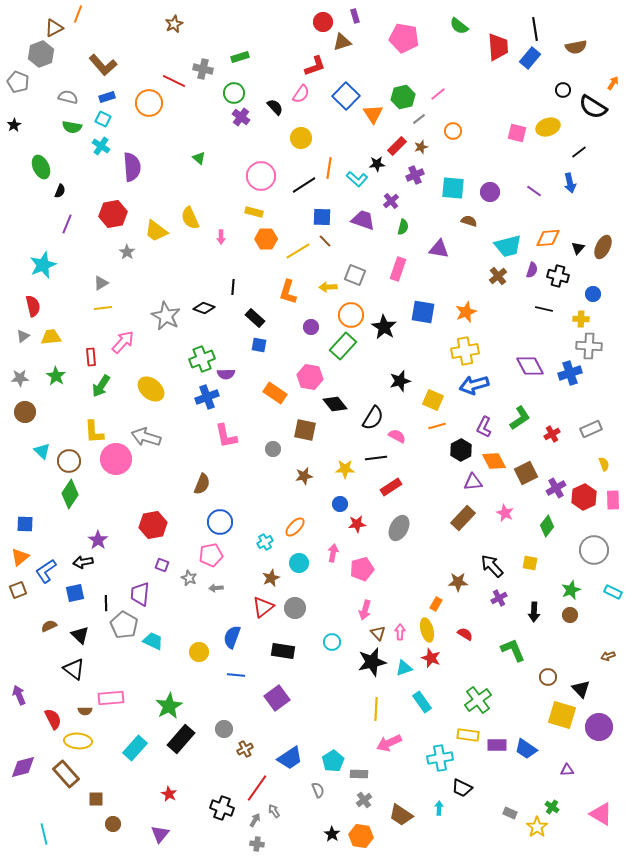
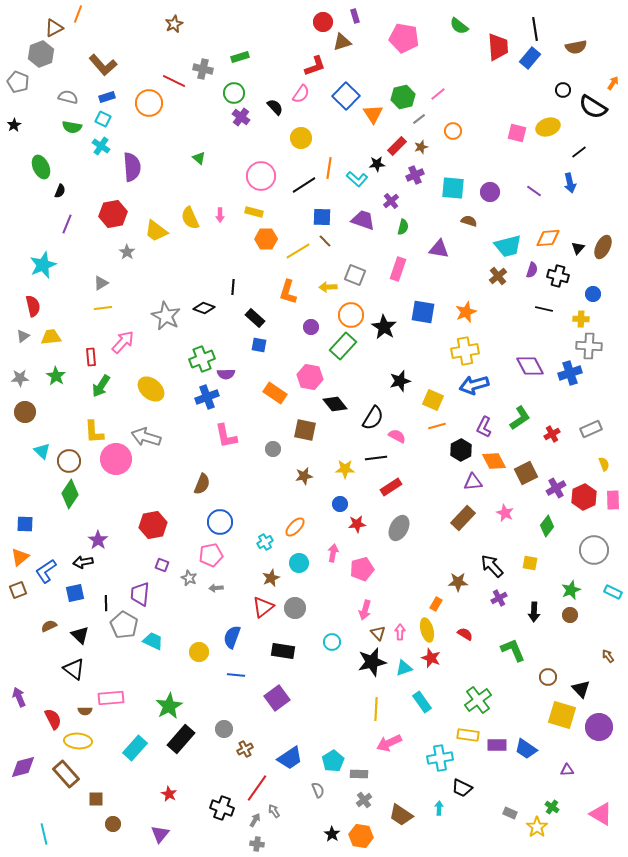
pink arrow at (221, 237): moved 1 px left, 22 px up
brown arrow at (608, 656): rotated 72 degrees clockwise
purple arrow at (19, 695): moved 2 px down
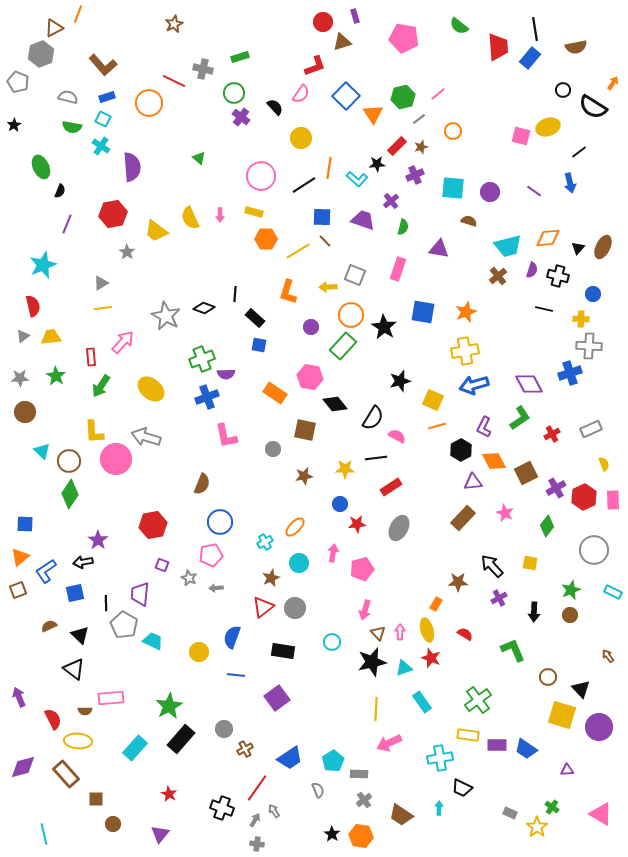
pink square at (517, 133): moved 4 px right, 3 px down
black line at (233, 287): moved 2 px right, 7 px down
purple diamond at (530, 366): moved 1 px left, 18 px down
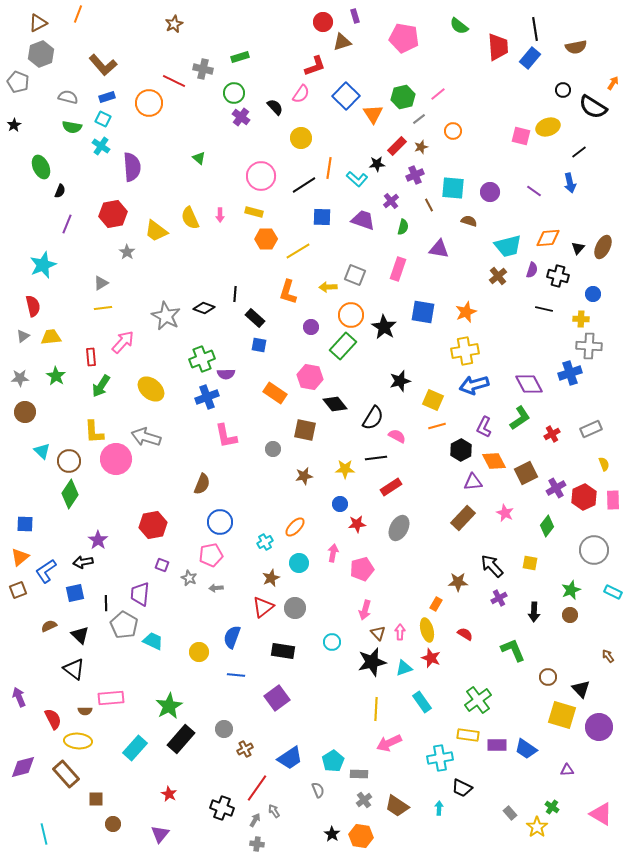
brown triangle at (54, 28): moved 16 px left, 5 px up
brown line at (325, 241): moved 104 px right, 36 px up; rotated 16 degrees clockwise
gray rectangle at (510, 813): rotated 24 degrees clockwise
brown trapezoid at (401, 815): moved 4 px left, 9 px up
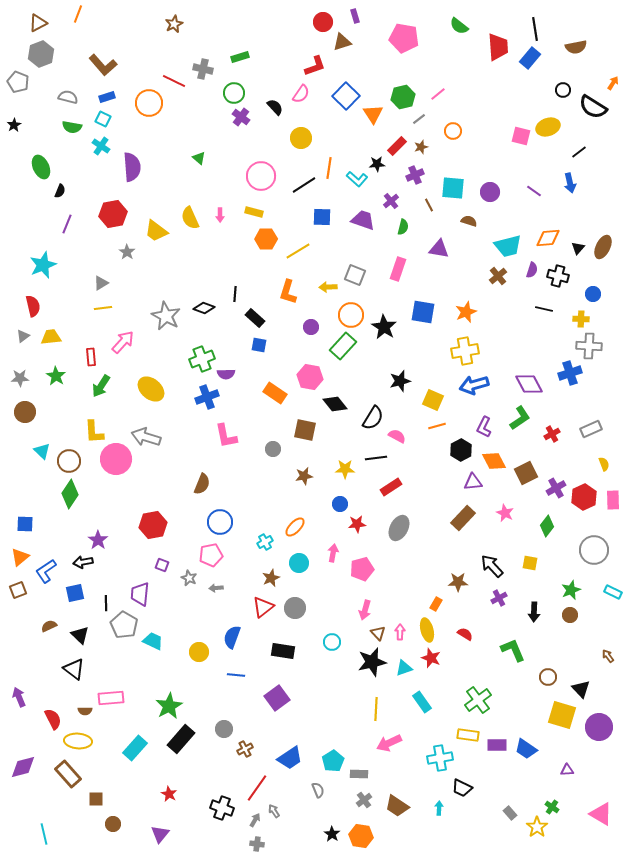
brown rectangle at (66, 774): moved 2 px right
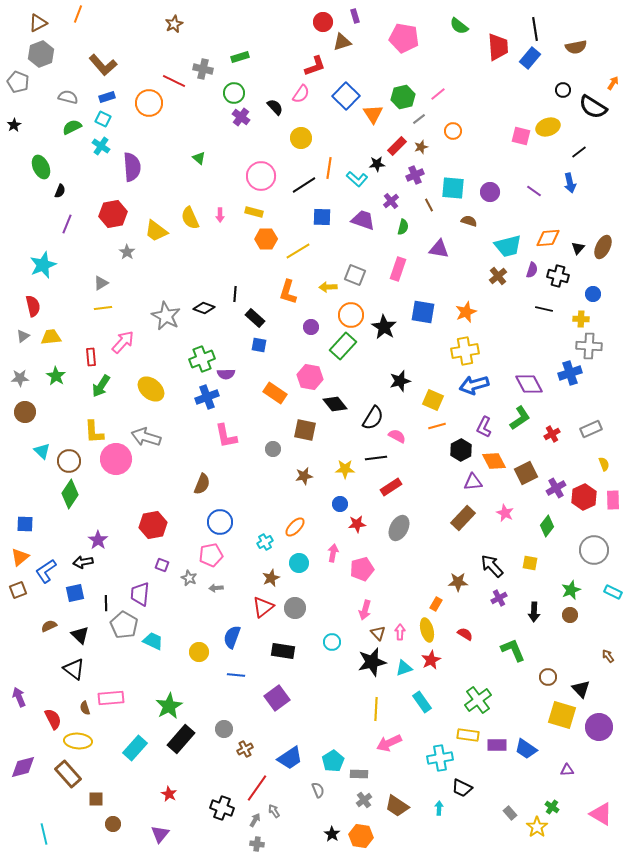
green semicircle at (72, 127): rotated 144 degrees clockwise
red star at (431, 658): moved 2 px down; rotated 24 degrees clockwise
brown semicircle at (85, 711): moved 3 px up; rotated 72 degrees clockwise
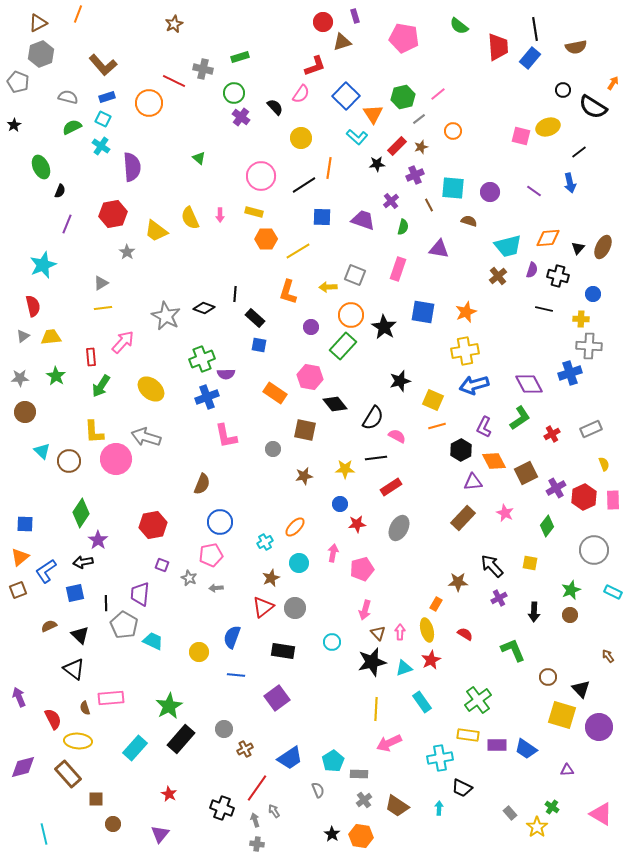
cyan L-shape at (357, 179): moved 42 px up
green diamond at (70, 494): moved 11 px right, 19 px down
gray arrow at (255, 820): rotated 48 degrees counterclockwise
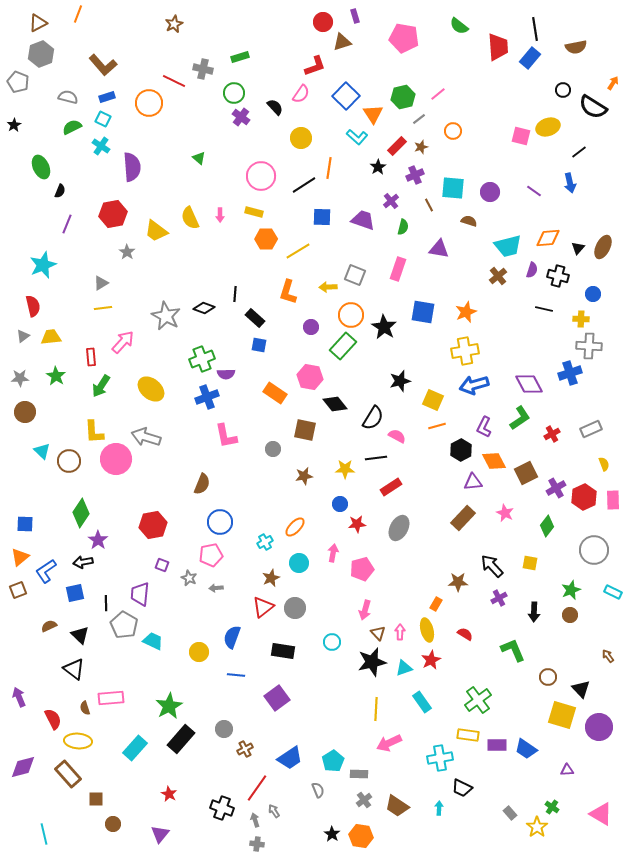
black star at (377, 164): moved 1 px right, 3 px down; rotated 28 degrees counterclockwise
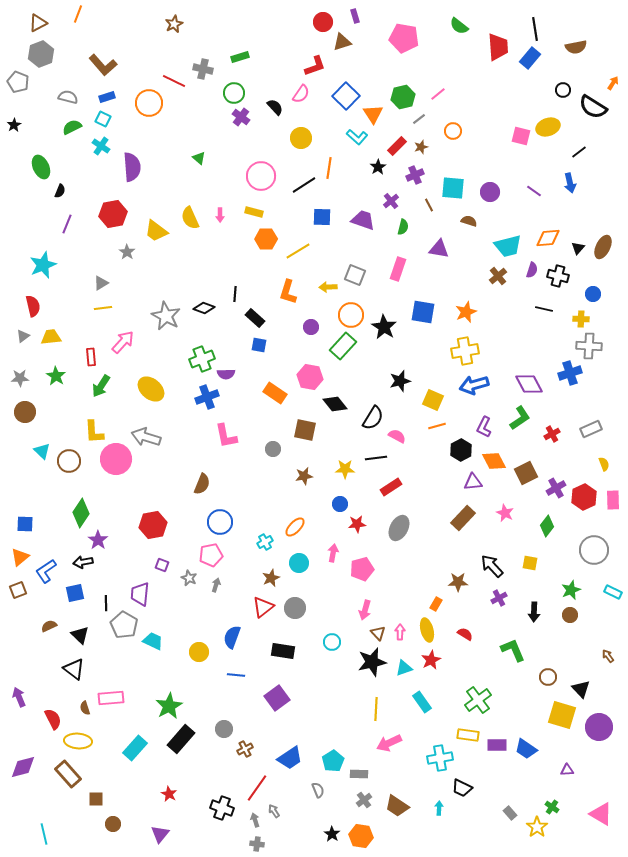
gray arrow at (216, 588): moved 3 px up; rotated 112 degrees clockwise
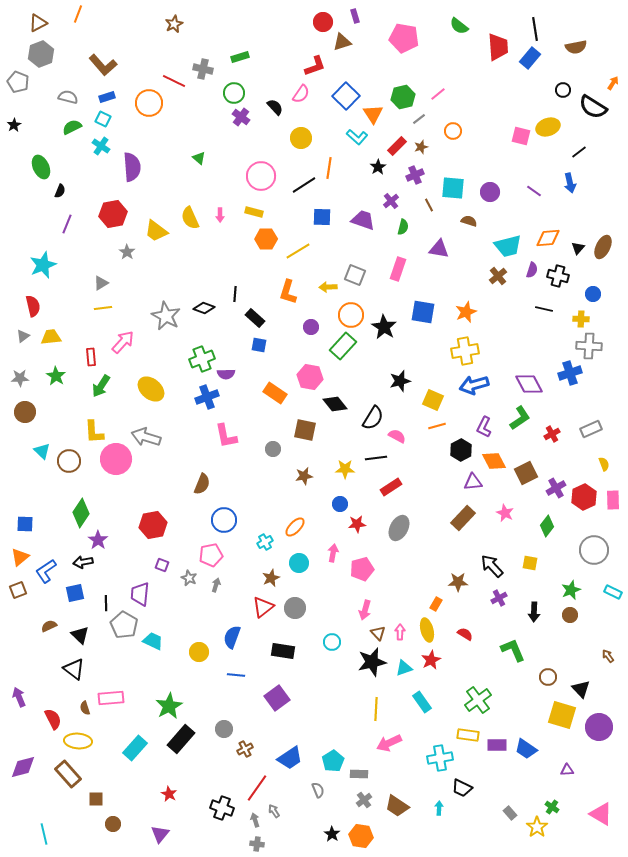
blue circle at (220, 522): moved 4 px right, 2 px up
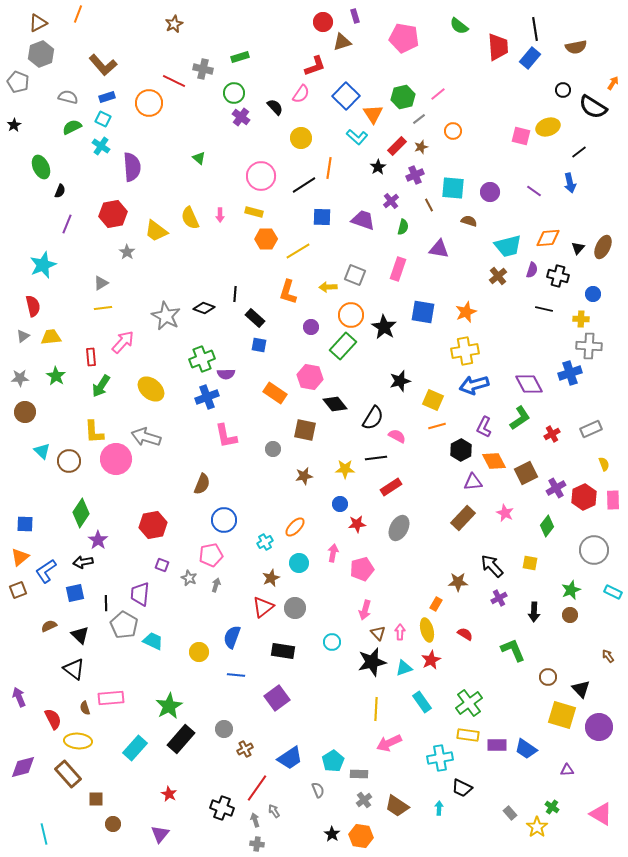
green cross at (478, 700): moved 9 px left, 3 px down
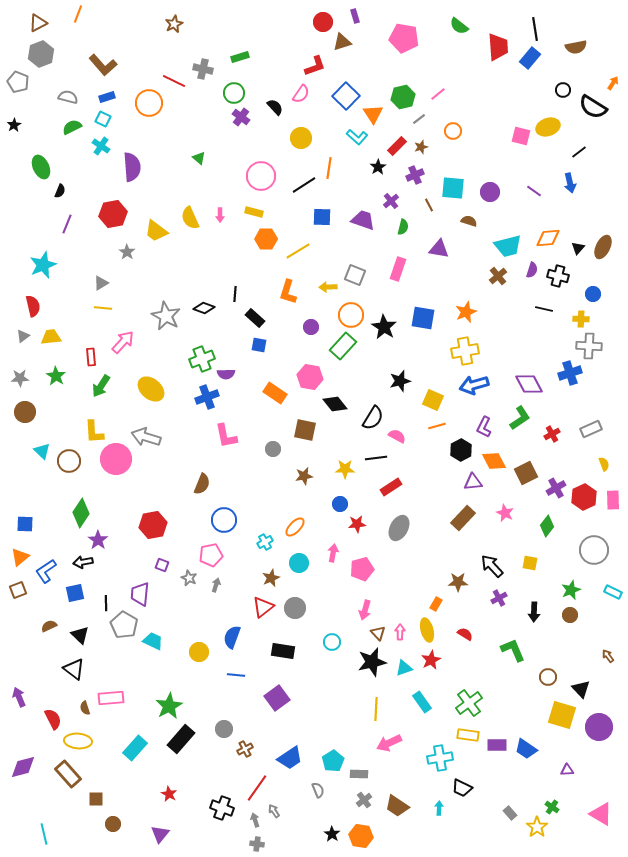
yellow line at (103, 308): rotated 12 degrees clockwise
blue square at (423, 312): moved 6 px down
